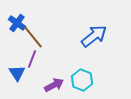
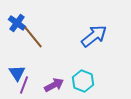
purple line: moved 8 px left, 26 px down
cyan hexagon: moved 1 px right, 1 px down
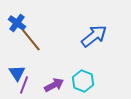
brown line: moved 2 px left, 3 px down
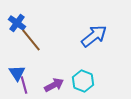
purple line: rotated 36 degrees counterclockwise
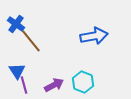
blue cross: moved 1 px left, 1 px down
blue arrow: rotated 28 degrees clockwise
brown line: moved 1 px down
blue triangle: moved 2 px up
cyan hexagon: moved 1 px down
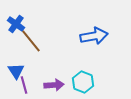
blue triangle: moved 1 px left
purple arrow: rotated 24 degrees clockwise
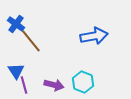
purple arrow: rotated 18 degrees clockwise
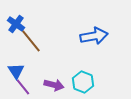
purple line: moved 1 px left, 2 px down; rotated 24 degrees counterclockwise
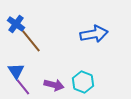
blue arrow: moved 2 px up
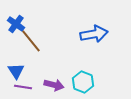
purple line: rotated 42 degrees counterclockwise
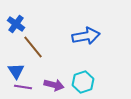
blue arrow: moved 8 px left, 2 px down
brown line: moved 2 px right, 6 px down
cyan hexagon: rotated 20 degrees clockwise
